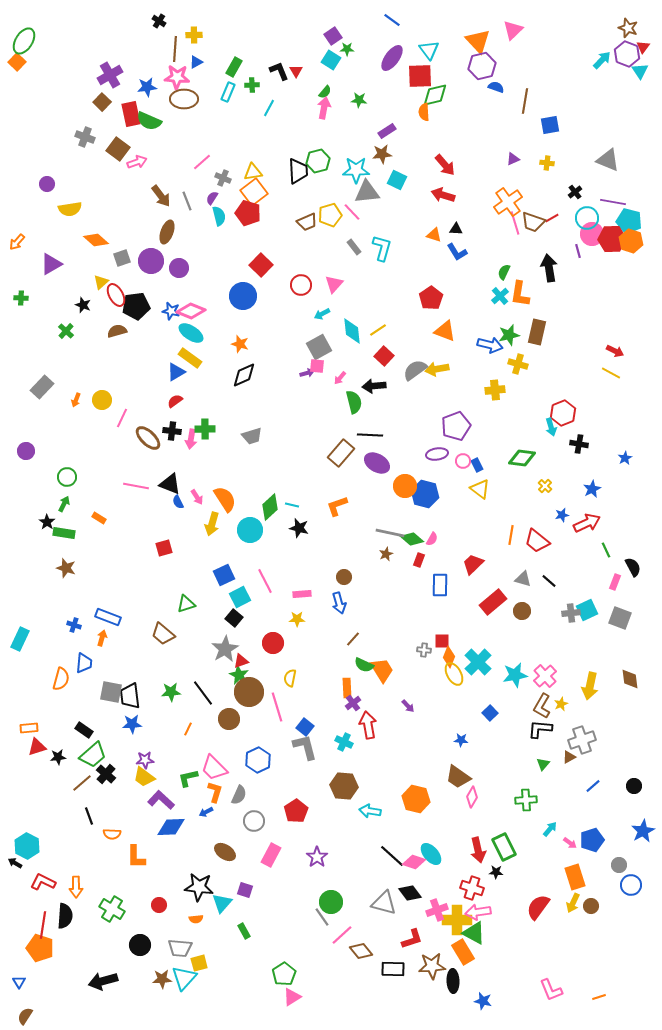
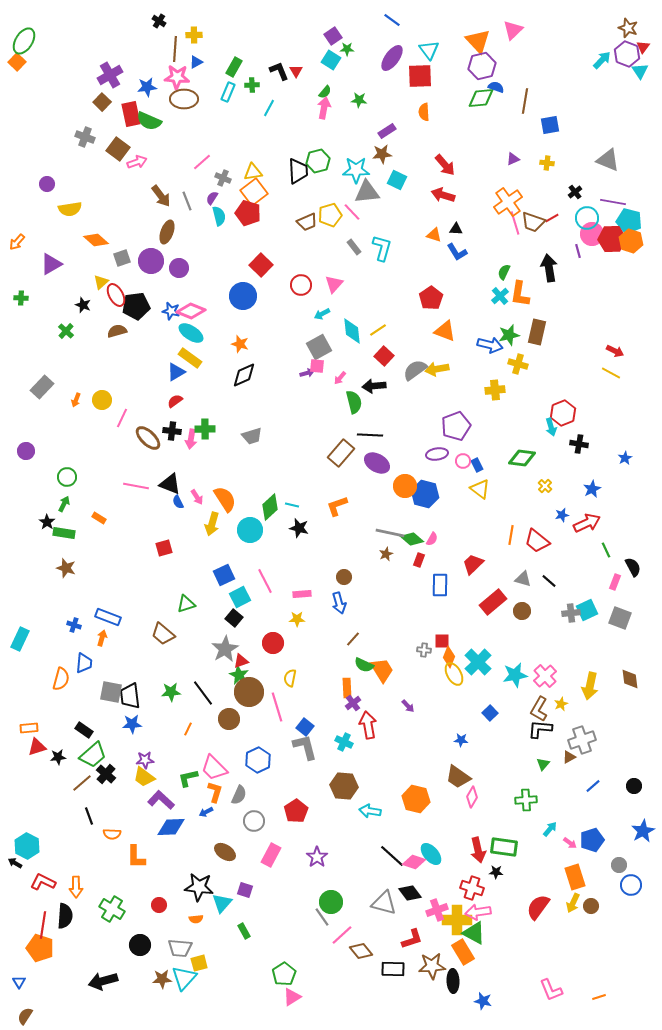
green diamond at (435, 95): moved 46 px right, 3 px down; rotated 8 degrees clockwise
brown L-shape at (542, 706): moved 3 px left, 3 px down
green rectangle at (504, 847): rotated 56 degrees counterclockwise
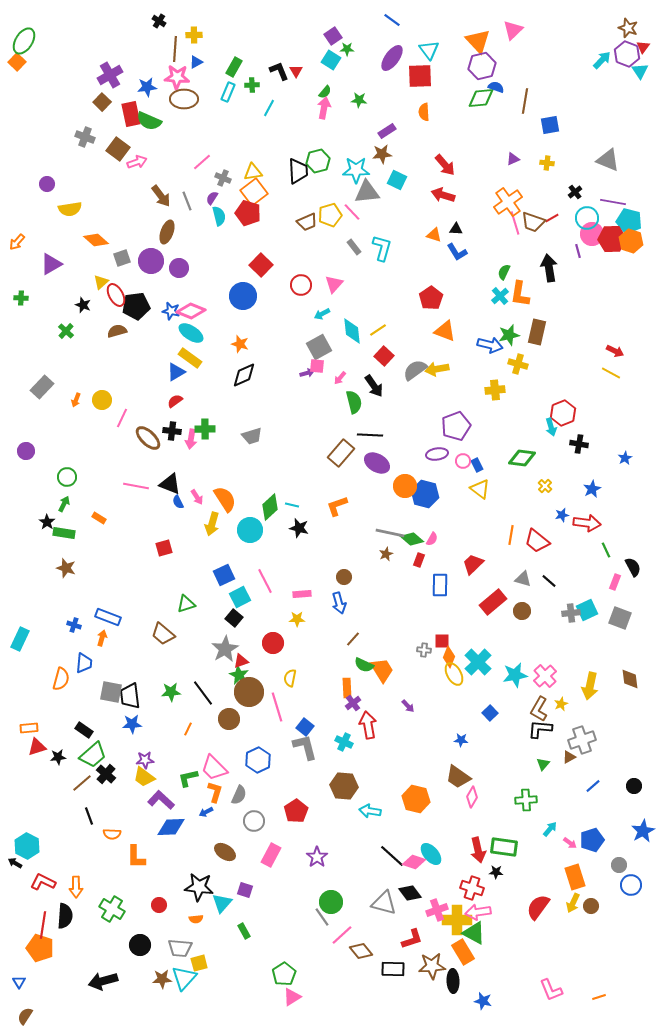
black arrow at (374, 386): rotated 120 degrees counterclockwise
red arrow at (587, 523): rotated 32 degrees clockwise
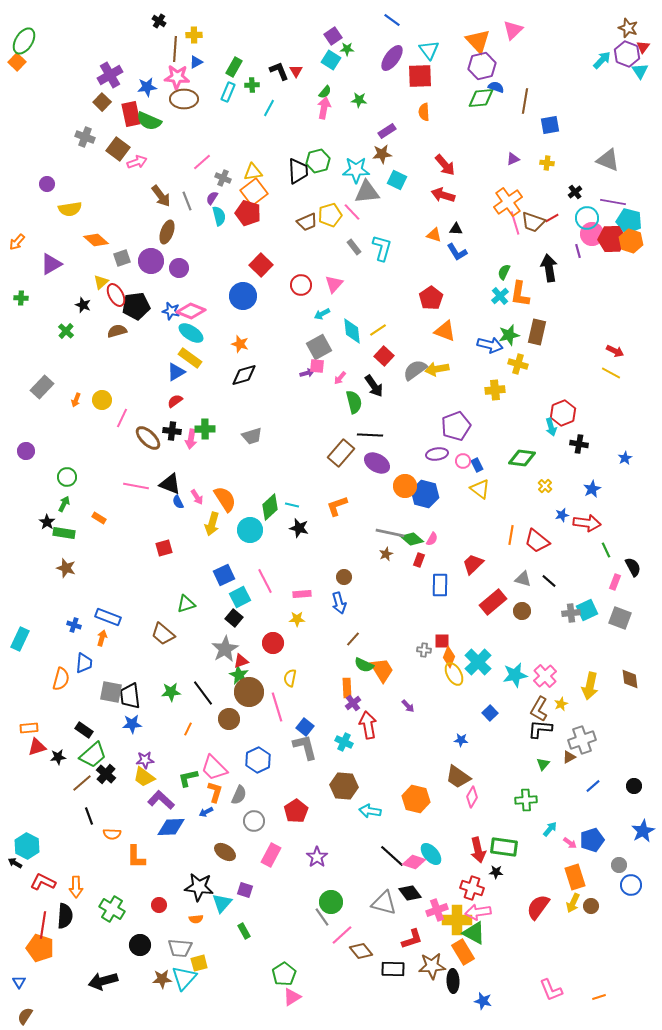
black diamond at (244, 375): rotated 8 degrees clockwise
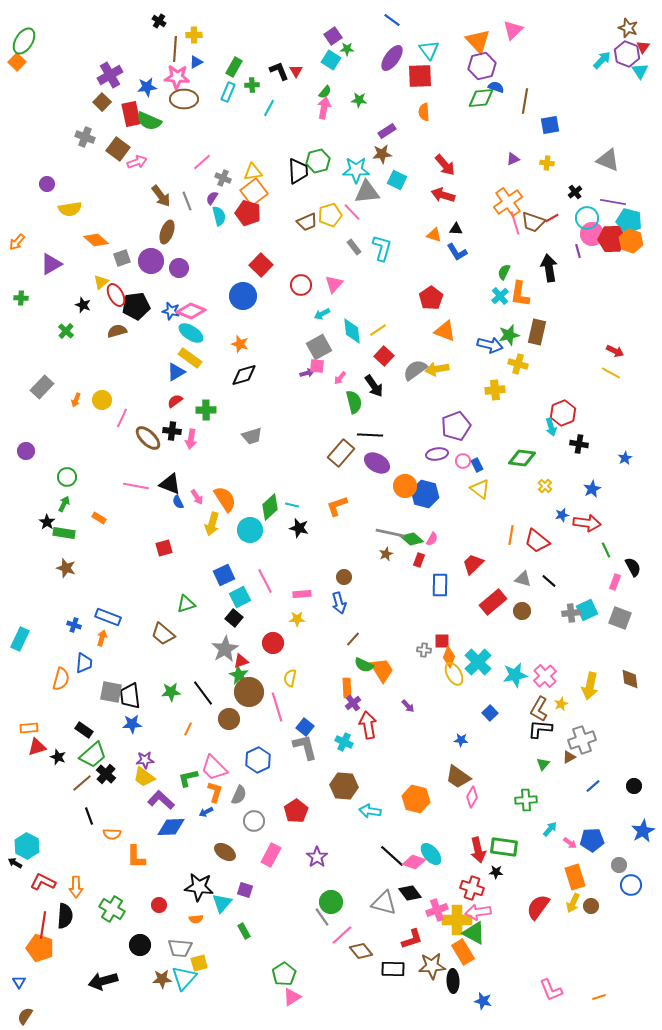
green cross at (205, 429): moved 1 px right, 19 px up
black star at (58, 757): rotated 28 degrees clockwise
blue pentagon at (592, 840): rotated 15 degrees clockwise
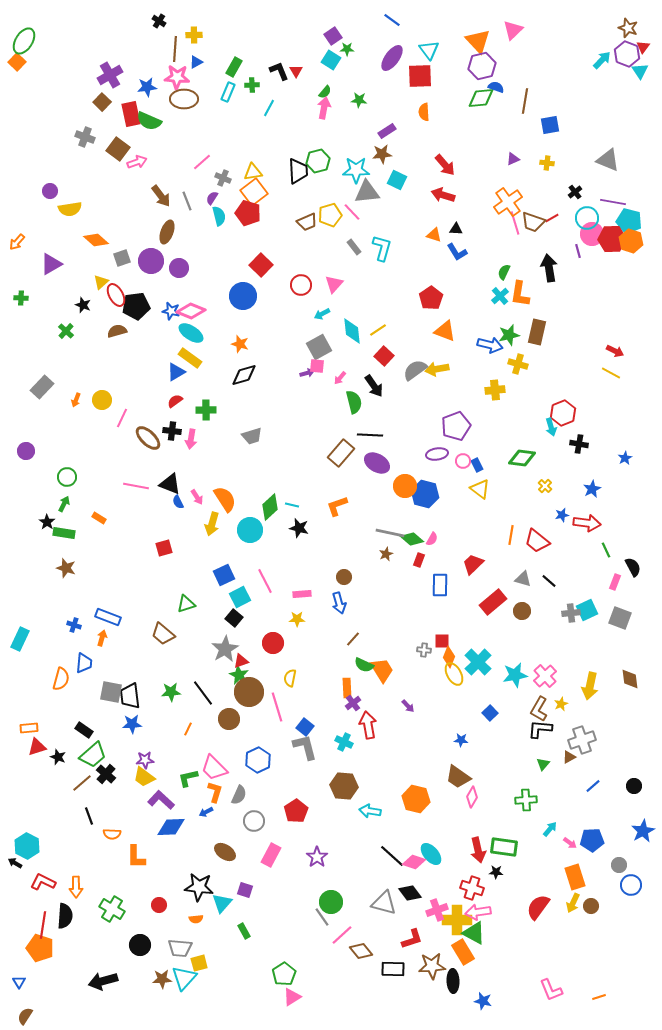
purple circle at (47, 184): moved 3 px right, 7 px down
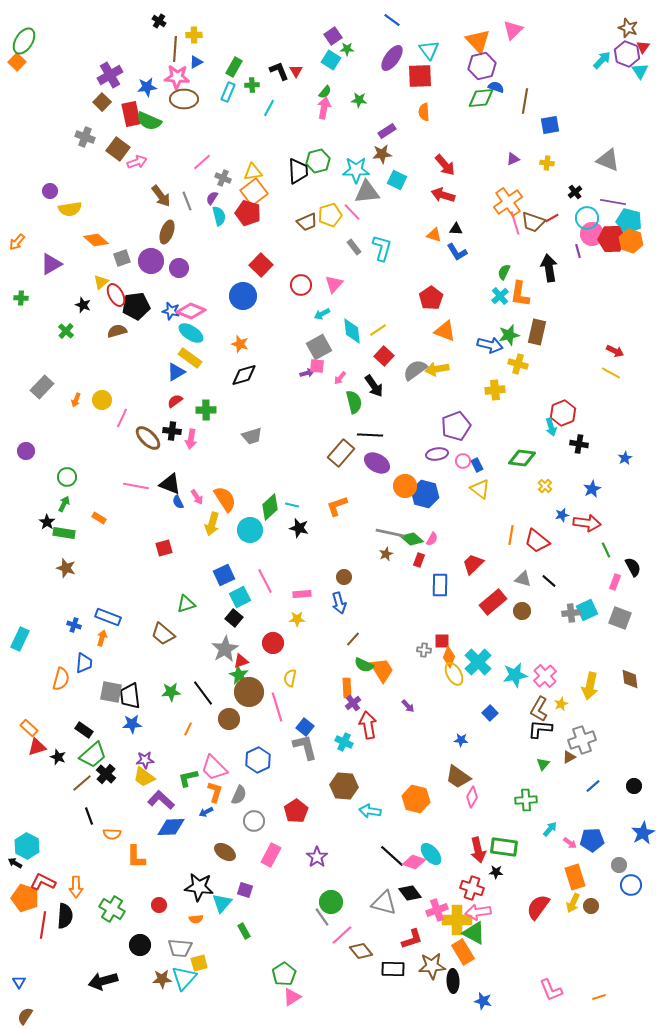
orange rectangle at (29, 728): rotated 48 degrees clockwise
blue star at (643, 831): moved 2 px down
orange pentagon at (40, 948): moved 15 px left, 50 px up
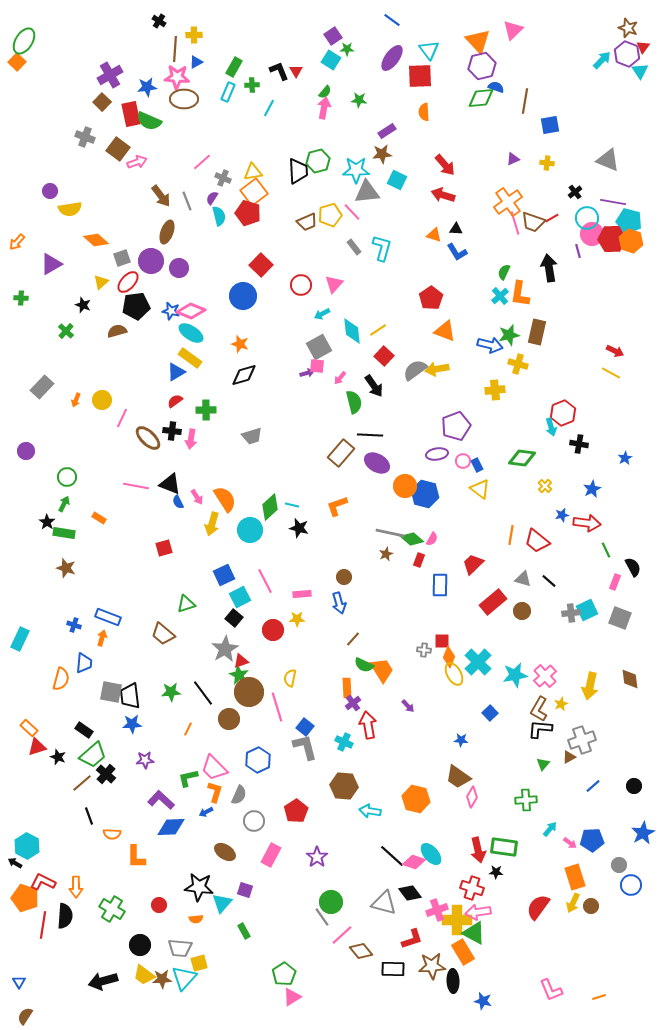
red ellipse at (116, 295): moved 12 px right, 13 px up; rotated 70 degrees clockwise
red circle at (273, 643): moved 13 px up
yellow trapezoid at (144, 777): moved 198 px down
